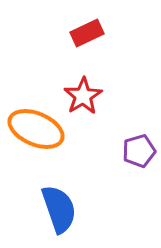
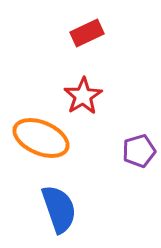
orange ellipse: moved 5 px right, 9 px down
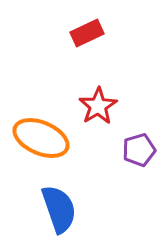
red star: moved 15 px right, 10 px down
purple pentagon: moved 1 px up
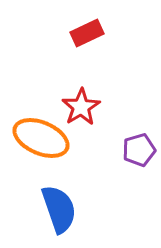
red star: moved 17 px left, 1 px down
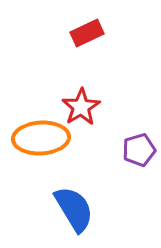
orange ellipse: rotated 26 degrees counterclockwise
blue semicircle: moved 15 px right; rotated 12 degrees counterclockwise
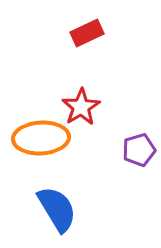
blue semicircle: moved 17 px left
